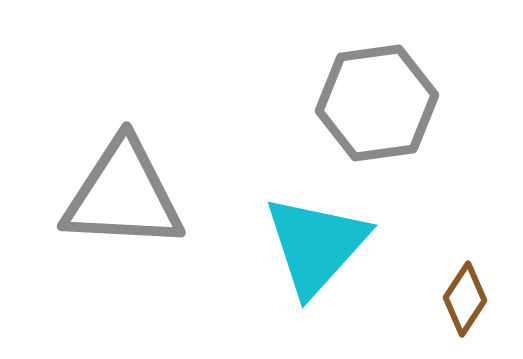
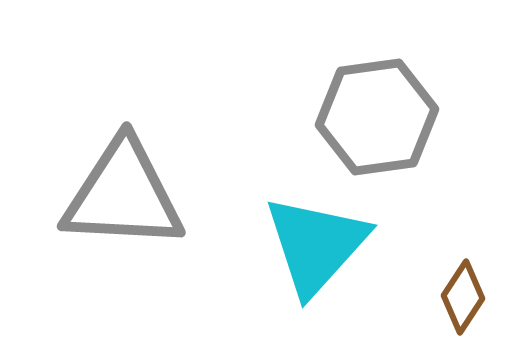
gray hexagon: moved 14 px down
brown diamond: moved 2 px left, 2 px up
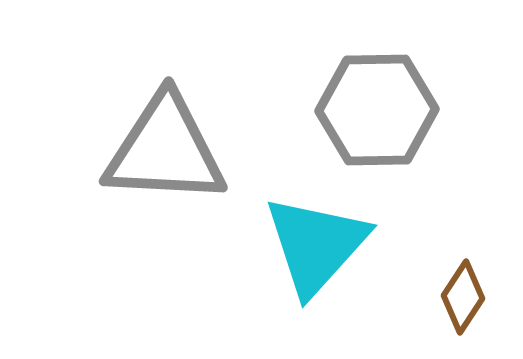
gray hexagon: moved 7 px up; rotated 7 degrees clockwise
gray triangle: moved 42 px right, 45 px up
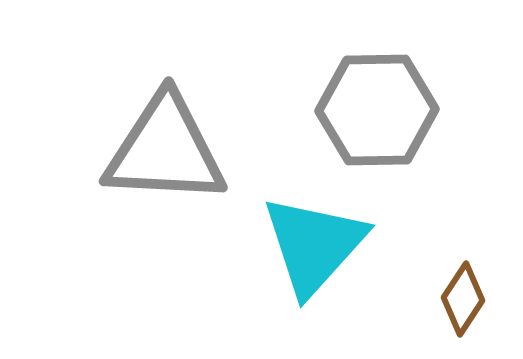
cyan triangle: moved 2 px left
brown diamond: moved 2 px down
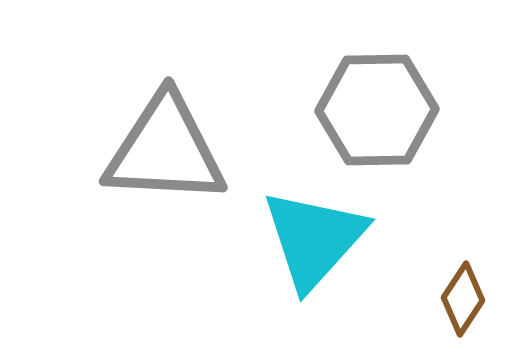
cyan triangle: moved 6 px up
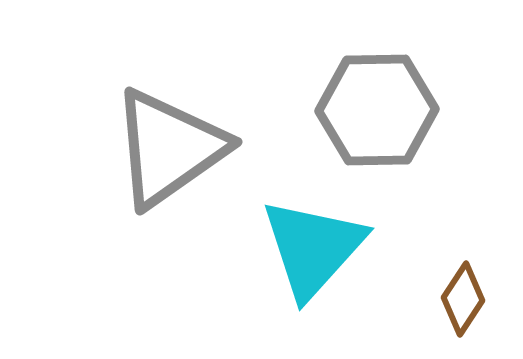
gray triangle: moved 4 px right, 2 px up; rotated 38 degrees counterclockwise
cyan triangle: moved 1 px left, 9 px down
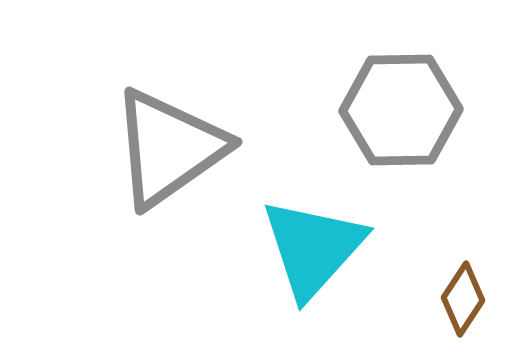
gray hexagon: moved 24 px right
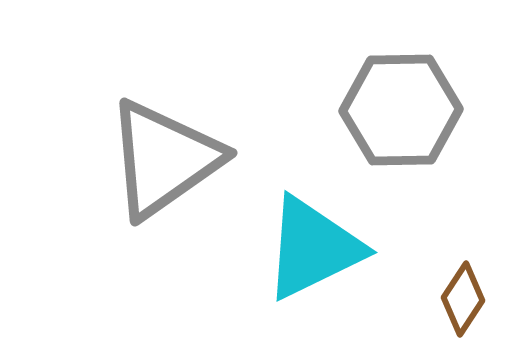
gray triangle: moved 5 px left, 11 px down
cyan triangle: rotated 22 degrees clockwise
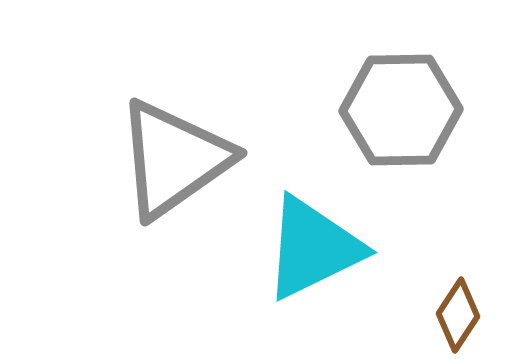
gray triangle: moved 10 px right
brown diamond: moved 5 px left, 16 px down
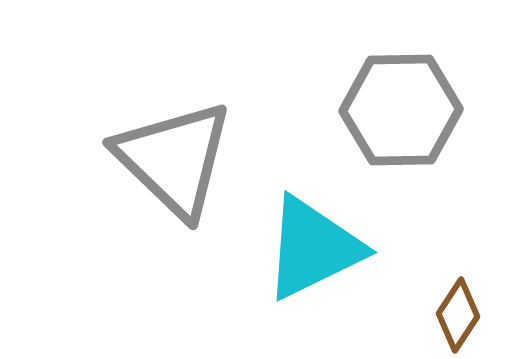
gray triangle: rotated 41 degrees counterclockwise
